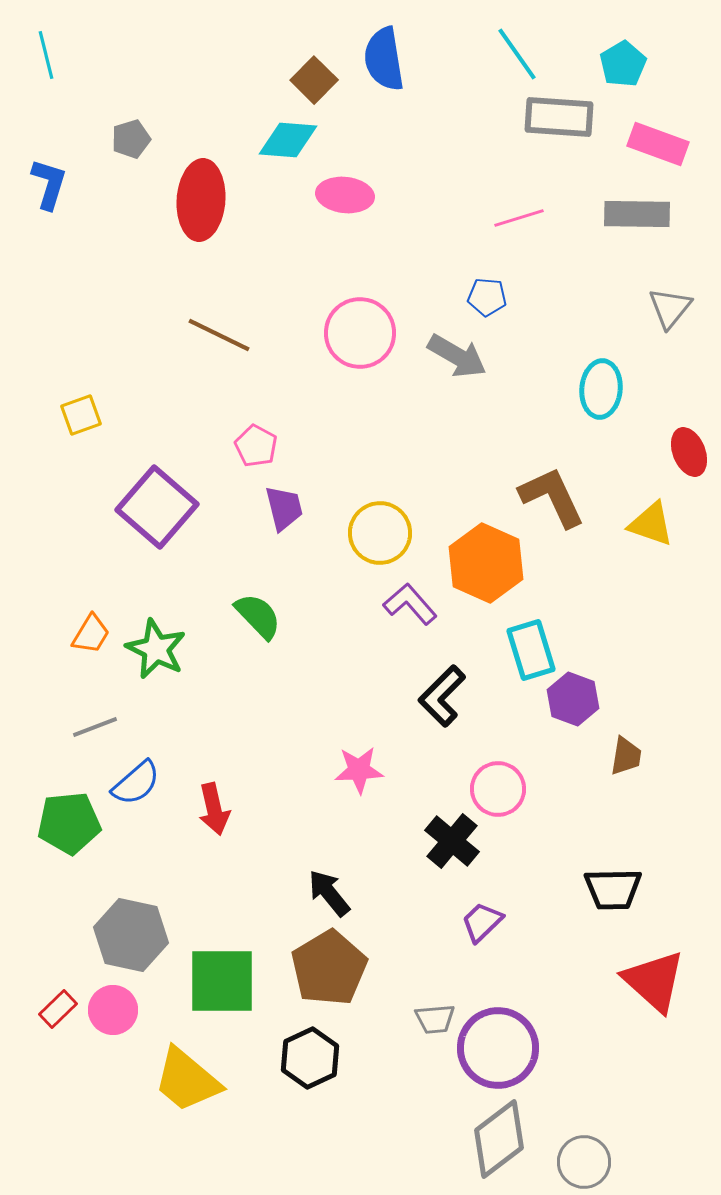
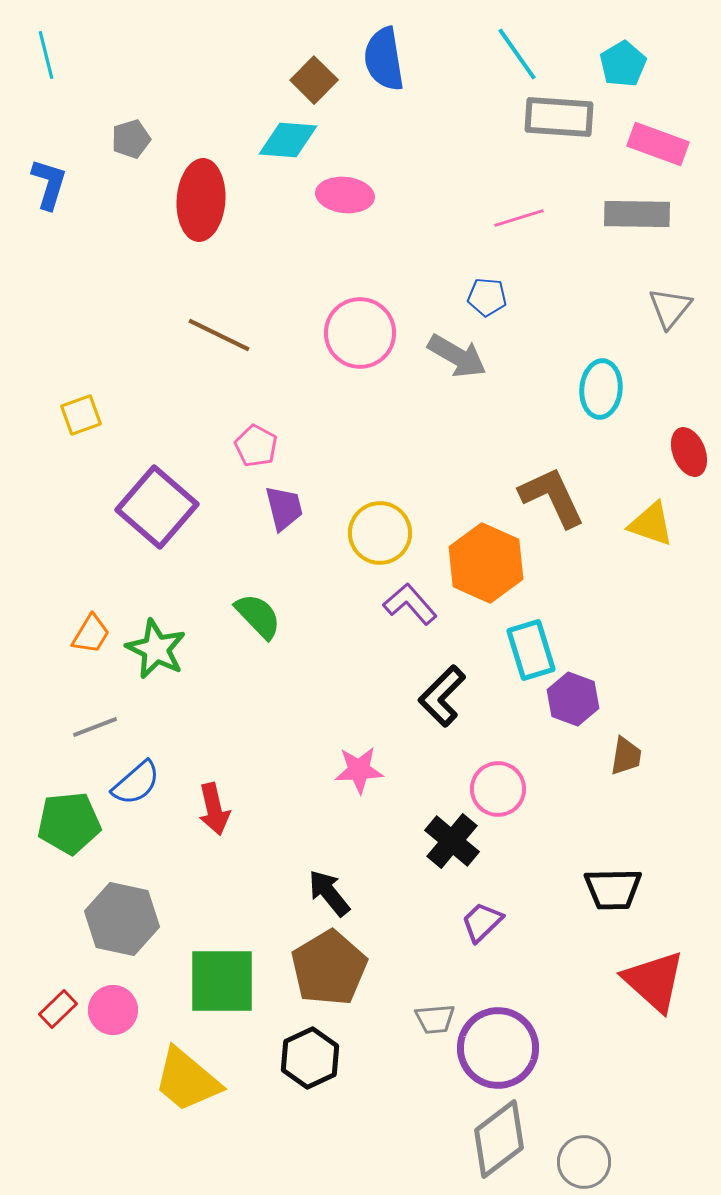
gray hexagon at (131, 935): moved 9 px left, 16 px up
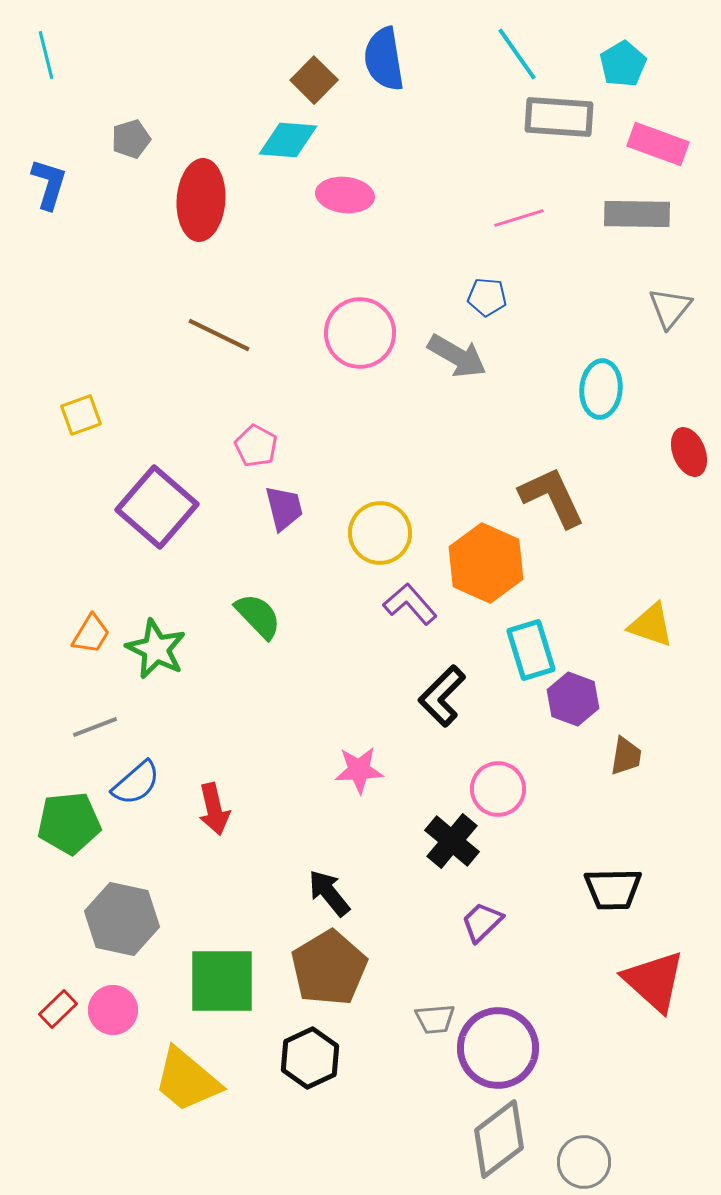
yellow triangle at (651, 524): moved 101 px down
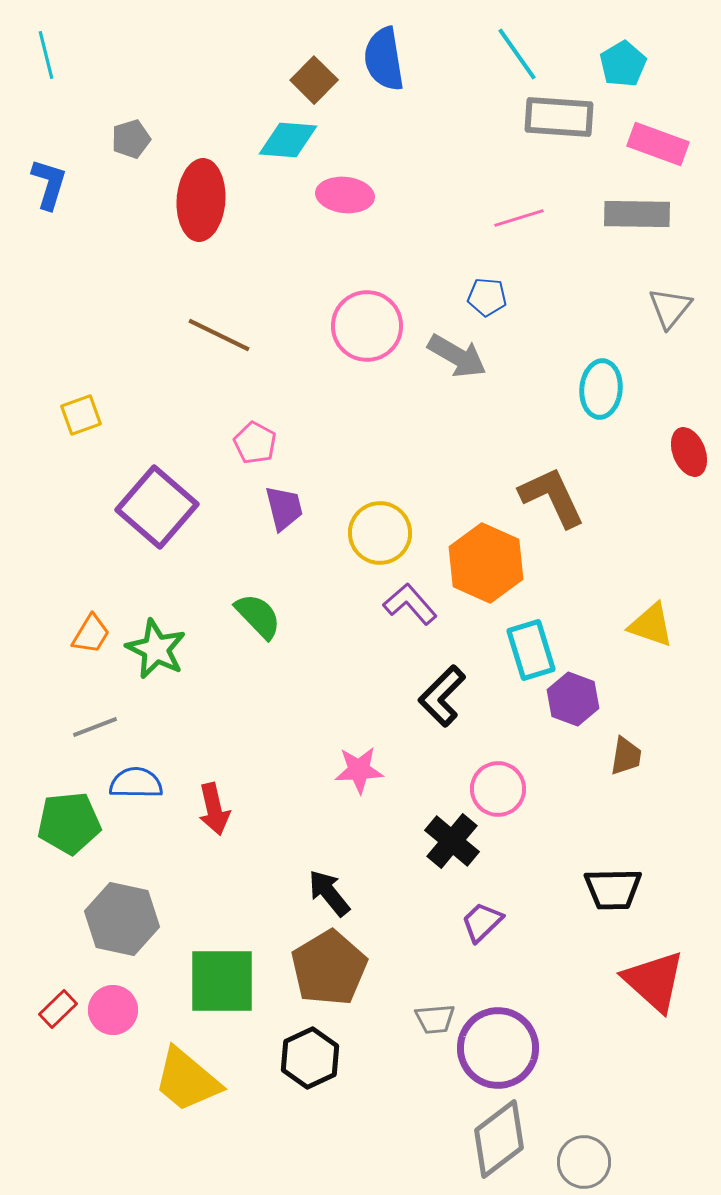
pink circle at (360, 333): moved 7 px right, 7 px up
pink pentagon at (256, 446): moved 1 px left, 3 px up
blue semicircle at (136, 783): rotated 138 degrees counterclockwise
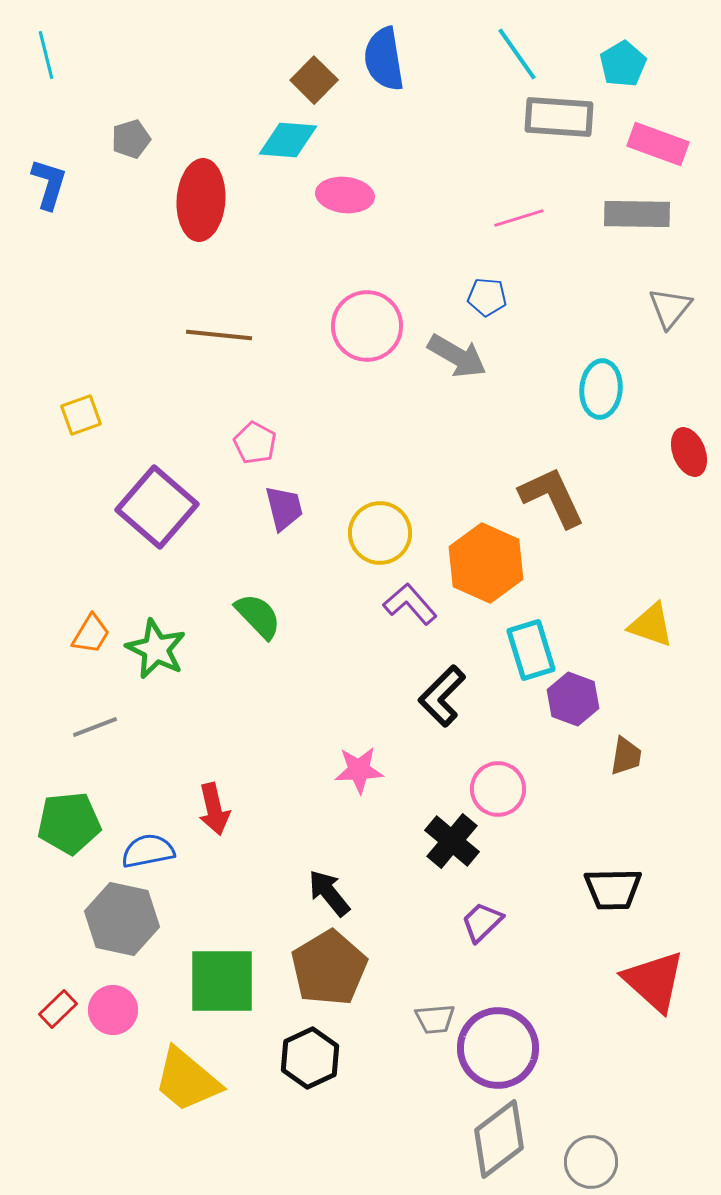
brown line at (219, 335): rotated 20 degrees counterclockwise
blue semicircle at (136, 783): moved 12 px right, 68 px down; rotated 12 degrees counterclockwise
gray circle at (584, 1162): moved 7 px right
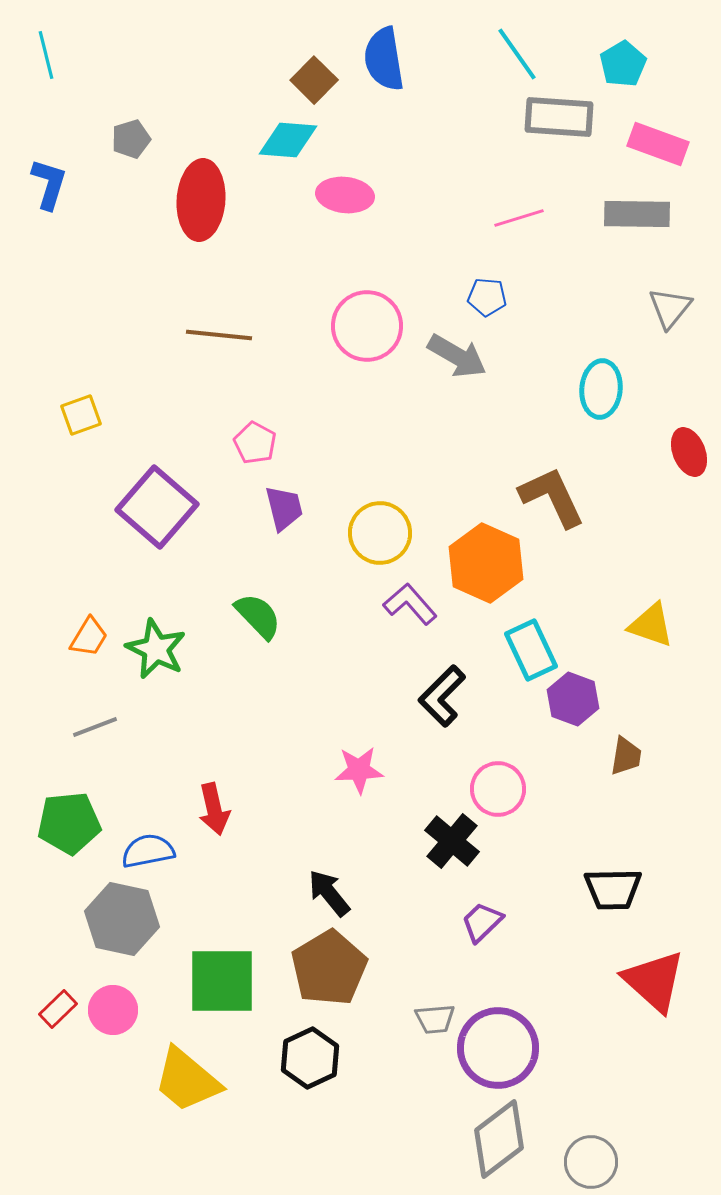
orange trapezoid at (91, 634): moved 2 px left, 3 px down
cyan rectangle at (531, 650): rotated 8 degrees counterclockwise
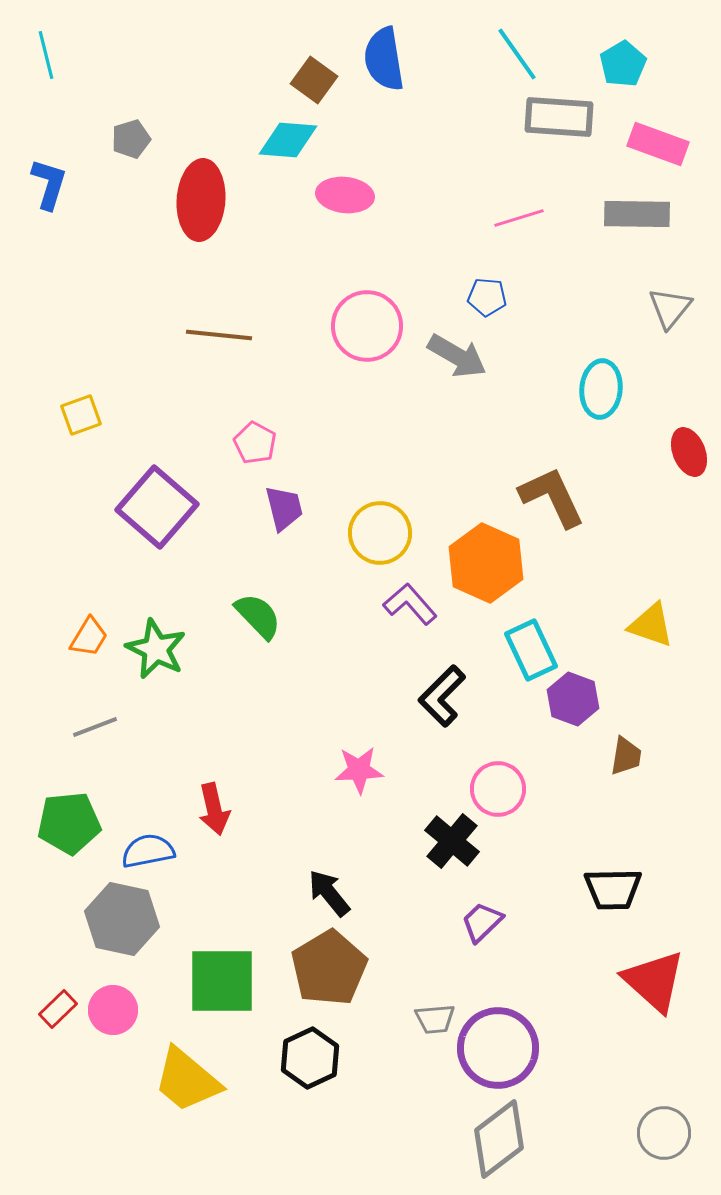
brown square at (314, 80): rotated 9 degrees counterclockwise
gray circle at (591, 1162): moved 73 px right, 29 px up
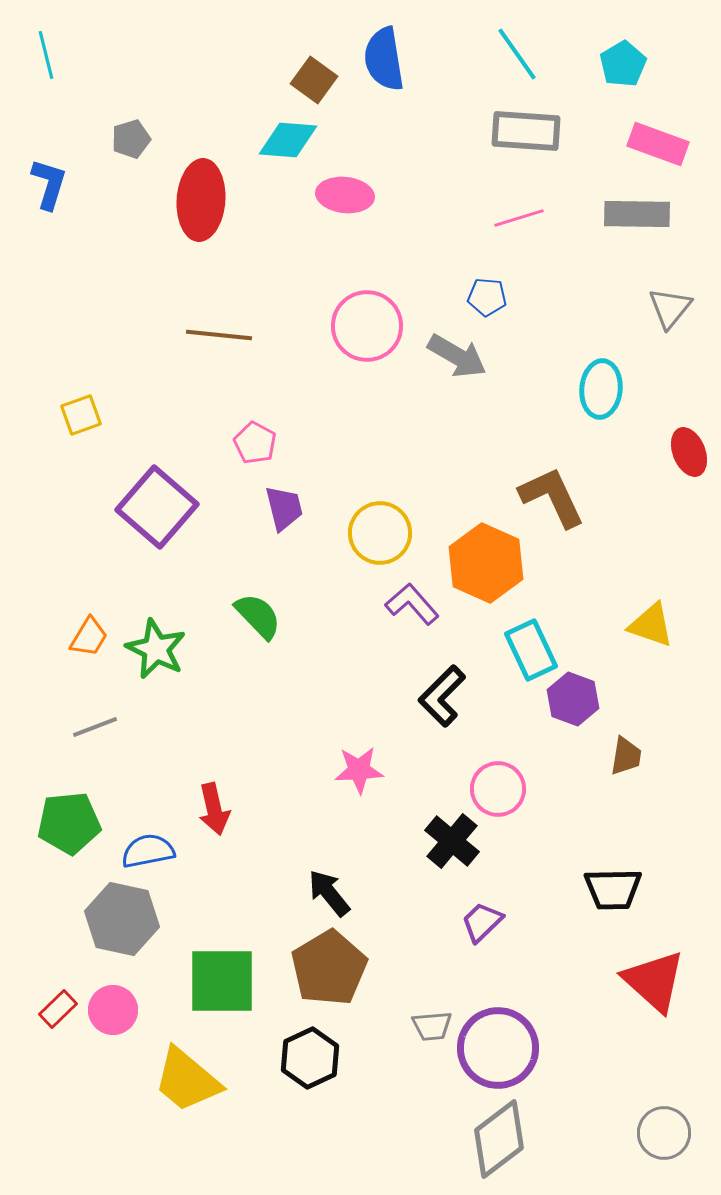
gray rectangle at (559, 117): moved 33 px left, 14 px down
purple L-shape at (410, 604): moved 2 px right
gray trapezoid at (435, 1019): moved 3 px left, 7 px down
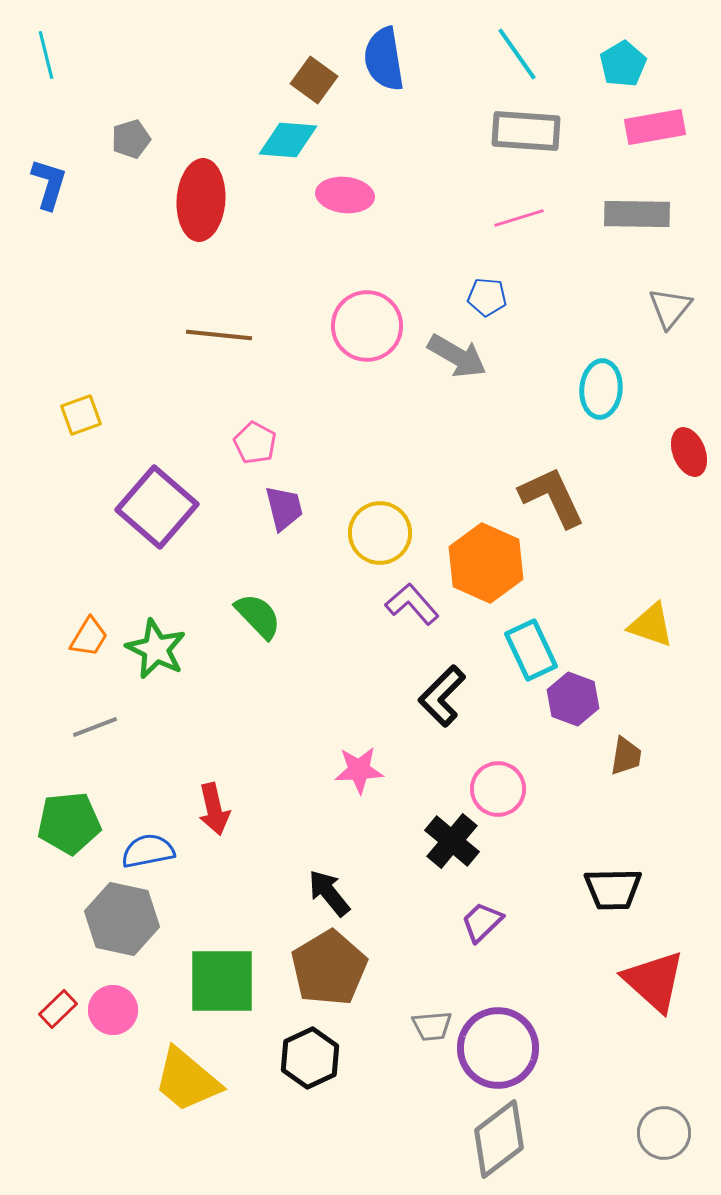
pink rectangle at (658, 144): moved 3 px left, 17 px up; rotated 30 degrees counterclockwise
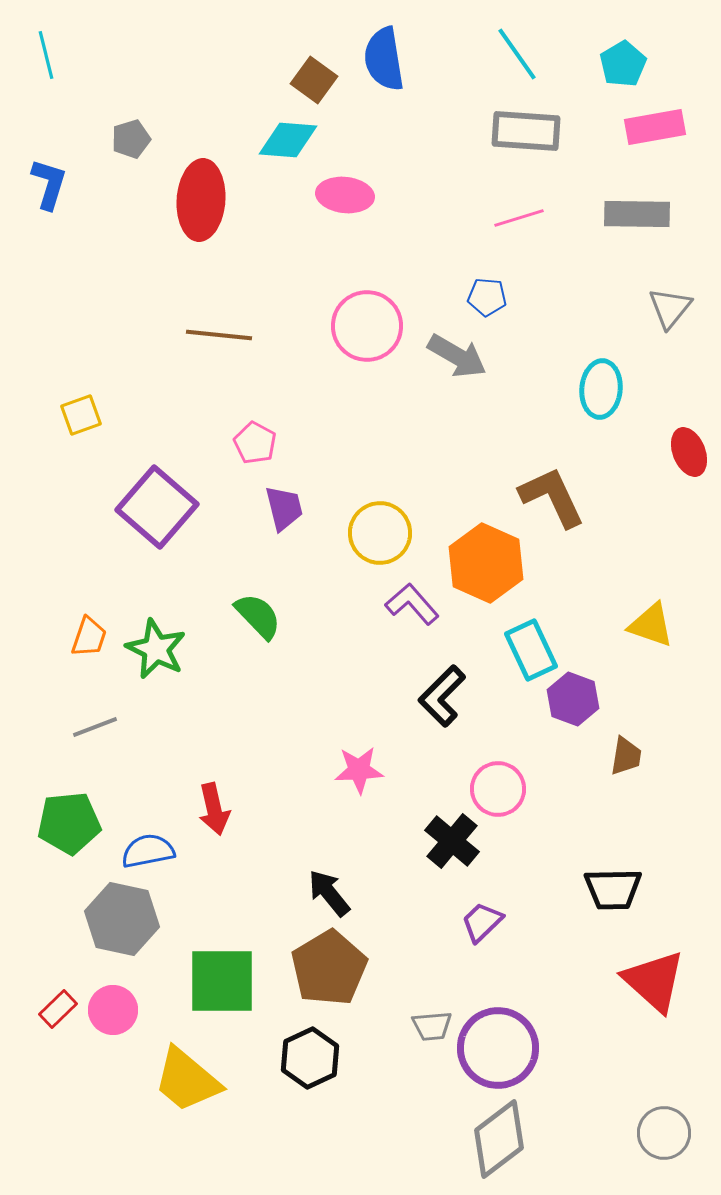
orange trapezoid at (89, 637): rotated 12 degrees counterclockwise
